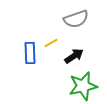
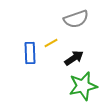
black arrow: moved 2 px down
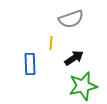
gray semicircle: moved 5 px left
yellow line: rotated 56 degrees counterclockwise
blue rectangle: moved 11 px down
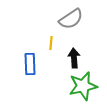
gray semicircle: rotated 15 degrees counterclockwise
black arrow: rotated 60 degrees counterclockwise
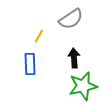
yellow line: moved 12 px left, 7 px up; rotated 24 degrees clockwise
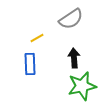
yellow line: moved 2 px left, 2 px down; rotated 32 degrees clockwise
green star: moved 1 px left
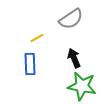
black arrow: rotated 18 degrees counterclockwise
green star: rotated 24 degrees clockwise
